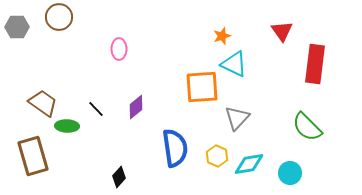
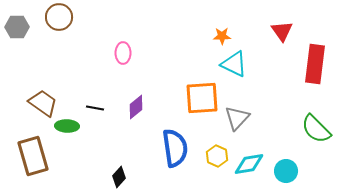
orange star: rotated 18 degrees clockwise
pink ellipse: moved 4 px right, 4 px down
orange square: moved 11 px down
black line: moved 1 px left, 1 px up; rotated 36 degrees counterclockwise
green semicircle: moved 9 px right, 2 px down
cyan circle: moved 4 px left, 2 px up
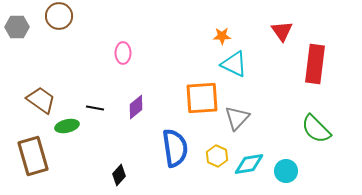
brown circle: moved 1 px up
brown trapezoid: moved 2 px left, 3 px up
green ellipse: rotated 15 degrees counterclockwise
black diamond: moved 2 px up
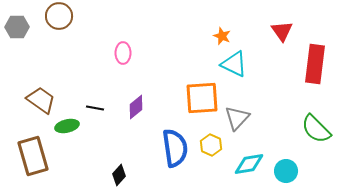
orange star: rotated 24 degrees clockwise
yellow hexagon: moved 6 px left, 11 px up
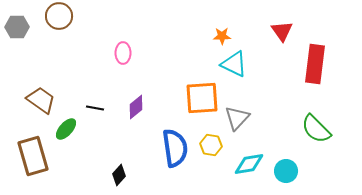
orange star: rotated 24 degrees counterclockwise
green ellipse: moved 1 px left, 3 px down; rotated 35 degrees counterclockwise
yellow hexagon: rotated 15 degrees counterclockwise
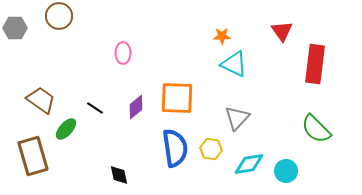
gray hexagon: moved 2 px left, 1 px down
orange square: moved 25 px left; rotated 6 degrees clockwise
black line: rotated 24 degrees clockwise
yellow hexagon: moved 4 px down
black diamond: rotated 55 degrees counterclockwise
